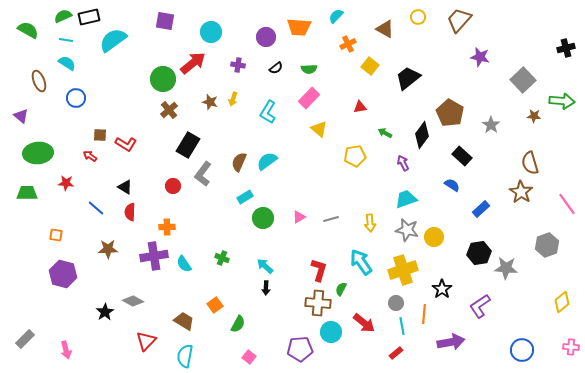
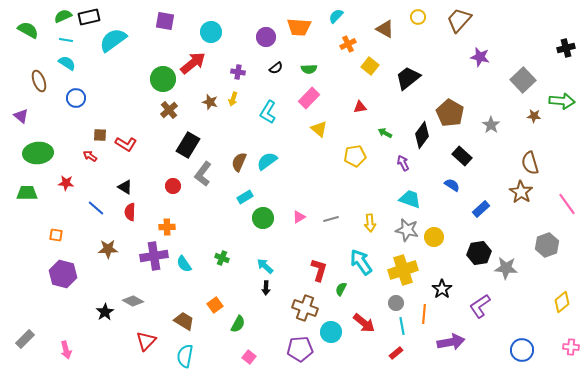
purple cross at (238, 65): moved 7 px down
cyan trapezoid at (406, 199): moved 4 px right; rotated 40 degrees clockwise
brown cross at (318, 303): moved 13 px left, 5 px down; rotated 15 degrees clockwise
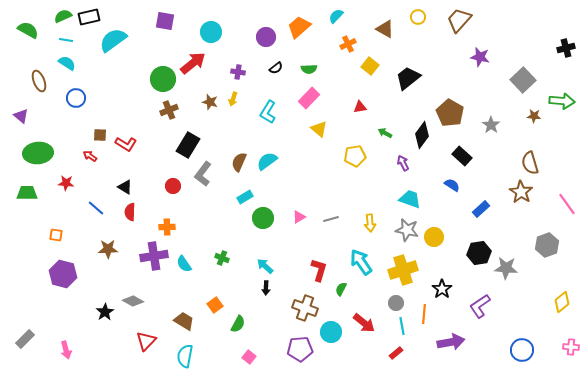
orange trapezoid at (299, 27): rotated 135 degrees clockwise
brown cross at (169, 110): rotated 18 degrees clockwise
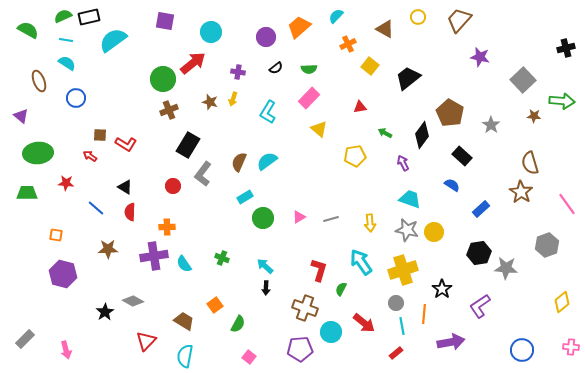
yellow circle at (434, 237): moved 5 px up
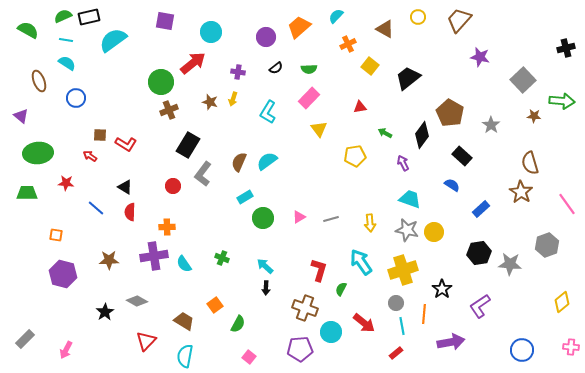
green circle at (163, 79): moved 2 px left, 3 px down
yellow triangle at (319, 129): rotated 12 degrees clockwise
brown star at (108, 249): moved 1 px right, 11 px down
gray star at (506, 268): moved 4 px right, 4 px up
gray diamond at (133, 301): moved 4 px right
pink arrow at (66, 350): rotated 42 degrees clockwise
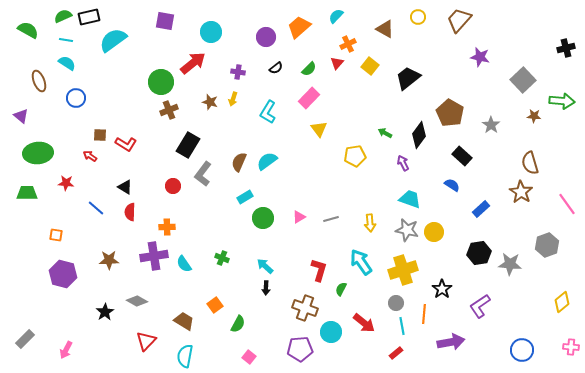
green semicircle at (309, 69): rotated 42 degrees counterclockwise
red triangle at (360, 107): moved 23 px left, 44 px up; rotated 40 degrees counterclockwise
black diamond at (422, 135): moved 3 px left
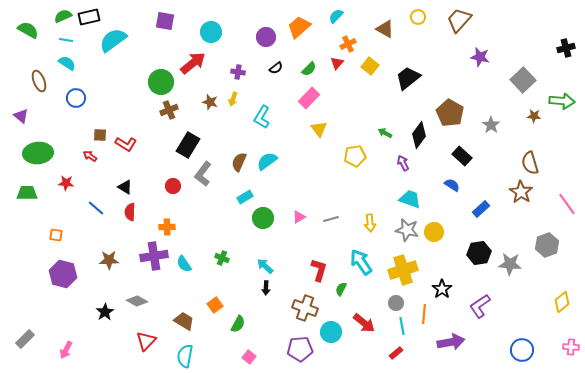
cyan L-shape at (268, 112): moved 6 px left, 5 px down
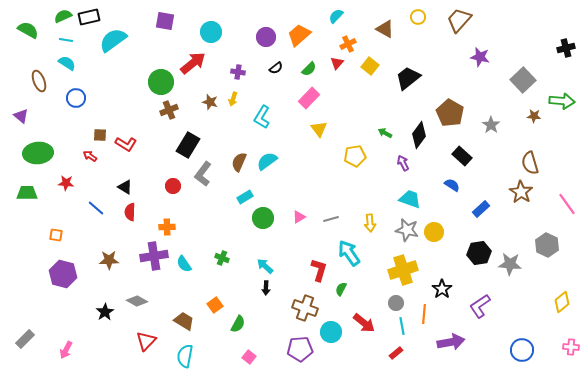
orange trapezoid at (299, 27): moved 8 px down
gray hexagon at (547, 245): rotated 15 degrees counterclockwise
cyan arrow at (361, 262): moved 12 px left, 9 px up
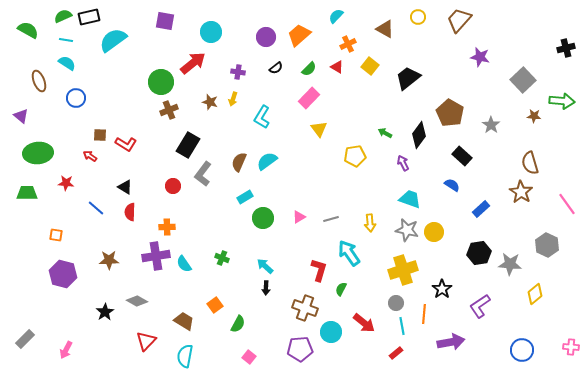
red triangle at (337, 63): moved 4 px down; rotated 40 degrees counterclockwise
purple cross at (154, 256): moved 2 px right
yellow diamond at (562, 302): moved 27 px left, 8 px up
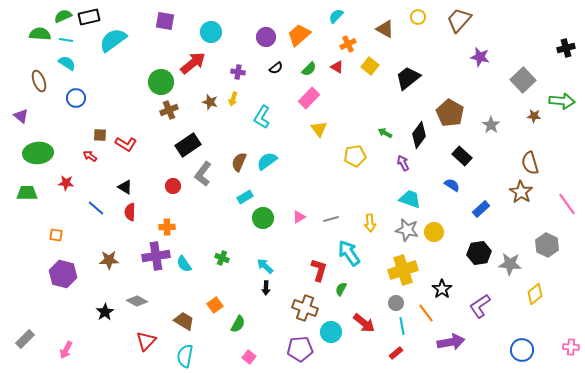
green semicircle at (28, 30): moved 12 px right, 4 px down; rotated 25 degrees counterclockwise
black rectangle at (188, 145): rotated 25 degrees clockwise
orange line at (424, 314): moved 2 px right, 1 px up; rotated 42 degrees counterclockwise
